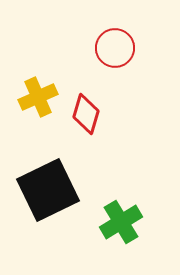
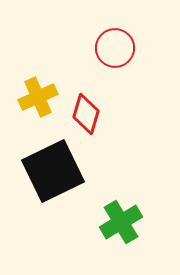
black square: moved 5 px right, 19 px up
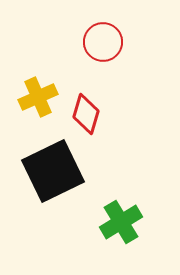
red circle: moved 12 px left, 6 px up
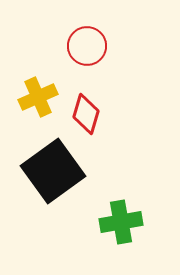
red circle: moved 16 px left, 4 px down
black square: rotated 10 degrees counterclockwise
green cross: rotated 21 degrees clockwise
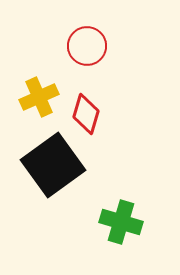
yellow cross: moved 1 px right
black square: moved 6 px up
green cross: rotated 27 degrees clockwise
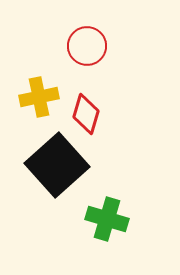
yellow cross: rotated 12 degrees clockwise
black square: moved 4 px right; rotated 6 degrees counterclockwise
green cross: moved 14 px left, 3 px up
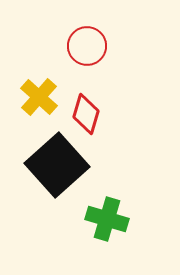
yellow cross: rotated 36 degrees counterclockwise
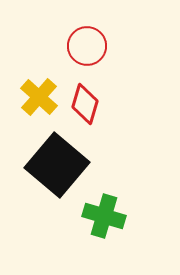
red diamond: moved 1 px left, 10 px up
black square: rotated 8 degrees counterclockwise
green cross: moved 3 px left, 3 px up
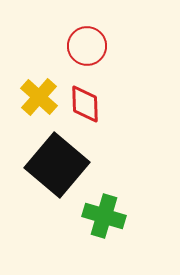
red diamond: rotated 18 degrees counterclockwise
